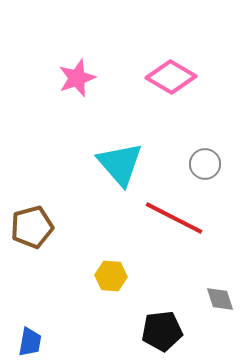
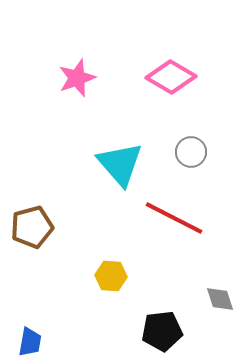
gray circle: moved 14 px left, 12 px up
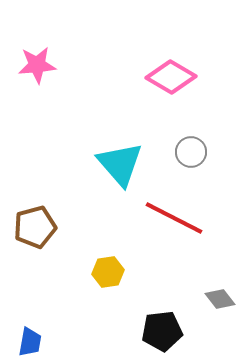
pink star: moved 40 px left, 13 px up; rotated 15 degrees clockwise
brown pentagon: moved 3 px right
yellow hexagon: moved 3 px left, 4 px up; rotated 12 degrees counterclockwise
gray diamond: rotated 20 degrees counterclockwise
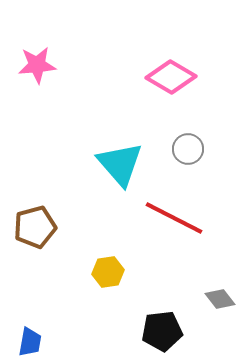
gray circle: moved 3 px left, 3 px up
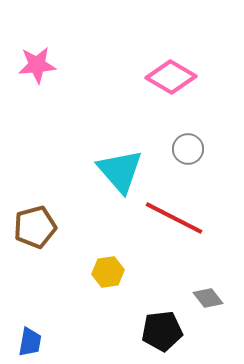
cyan triangle: moved 7 px down
gray diamond: moved 12 px left, 1 px up
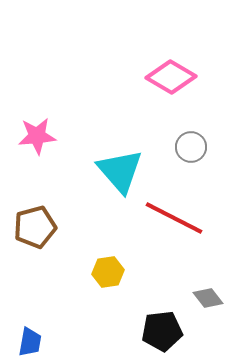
pink star: moved 71 px down
gray circle: moved 3 px right, 2 px up
